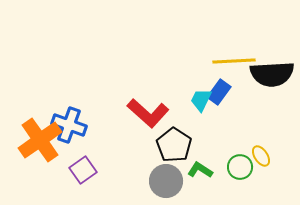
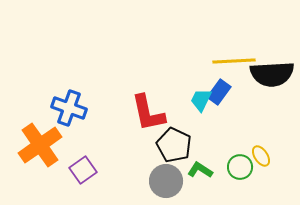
red L-shape: rotated 36 degrees clockwise
blue cross: moved 17 px up
orange cross: moved 5 px down
black pentagon: rotated 8 degrees counterclockwise
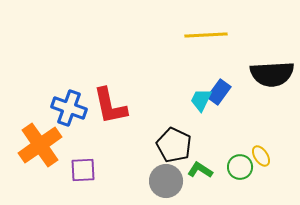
yellow line: moved 28 px left, 26 px up
red L-shape: moved 38 px left, 7 px up
purple square: rotated 32 degrees clockwise
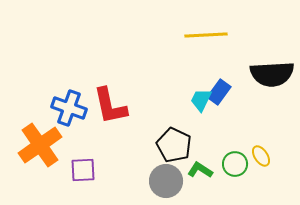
green circle: moved 5 px left, 3 px up
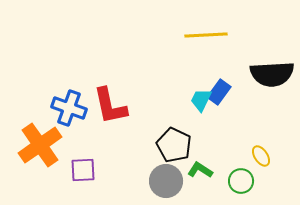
green circle: moved 6 px right, 17 px down
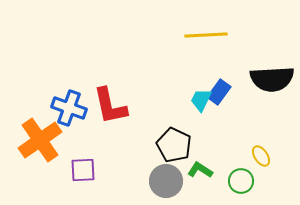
black semicircle: moved 5 px down
orange cross: moved 5 px up
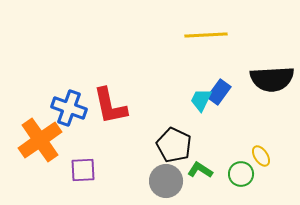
green circle: moved 7 px up
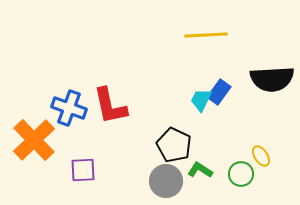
orange cross: moved 6 px left; rotated 9 degrees counterclockwise
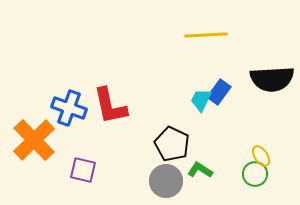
black pentagon: moved 2 px left, 1 px up
purple square: rotated 16 degrees clockwise
green circle: moved 14 px right
